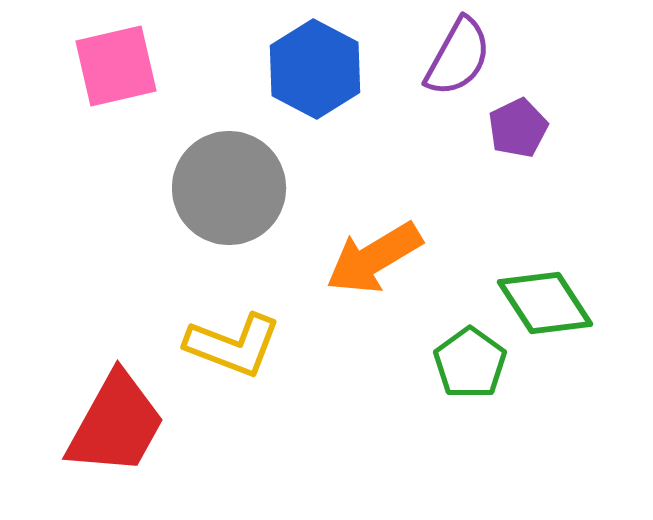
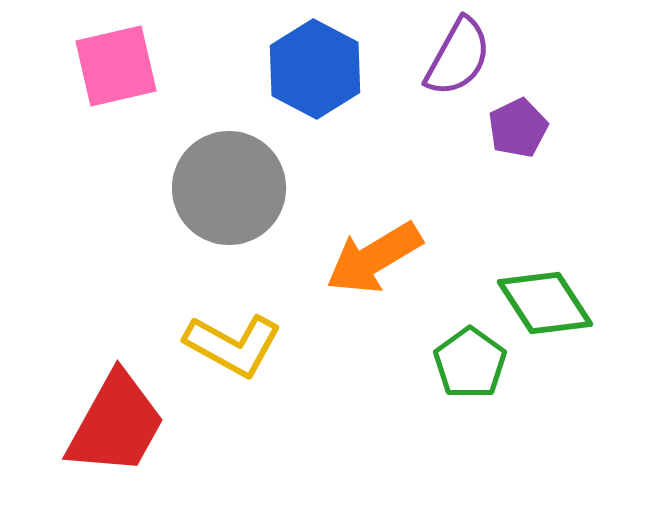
yellow L-shape: rotated 8 degrees clockwise
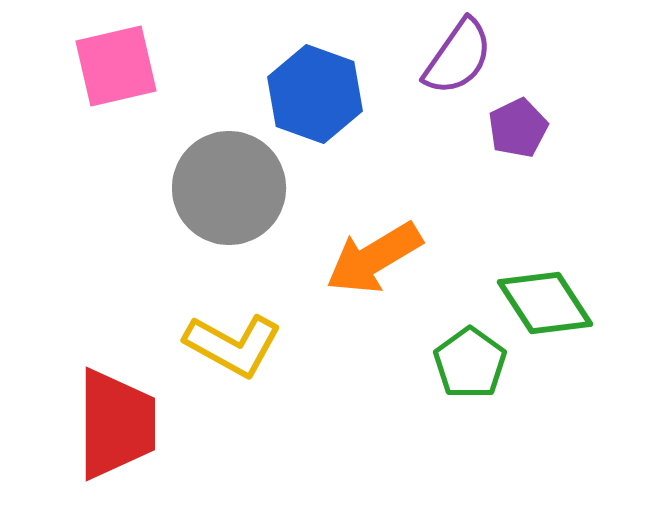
purple semicircle: rotated 6 degrees clockwise
blue hexagon: moved 25 px down; rotated 8 degrees counterclockwise
red trapezoid: rotated 29 degrees counterclockwise
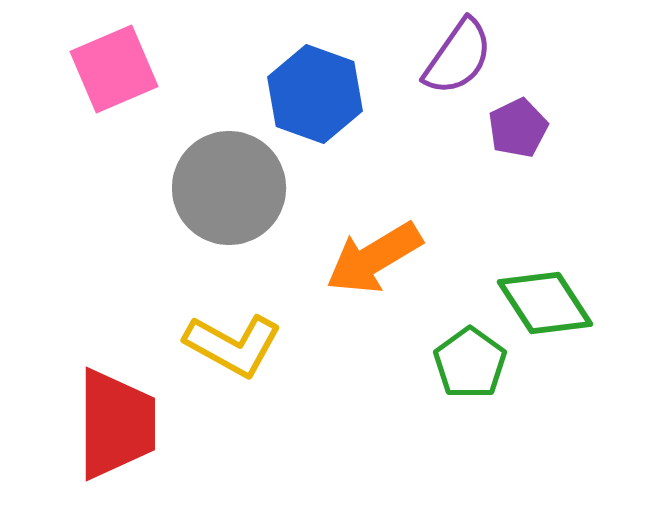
pink square: moved 2 px left, 3 px down; rotated 10 degrees counterclockwise
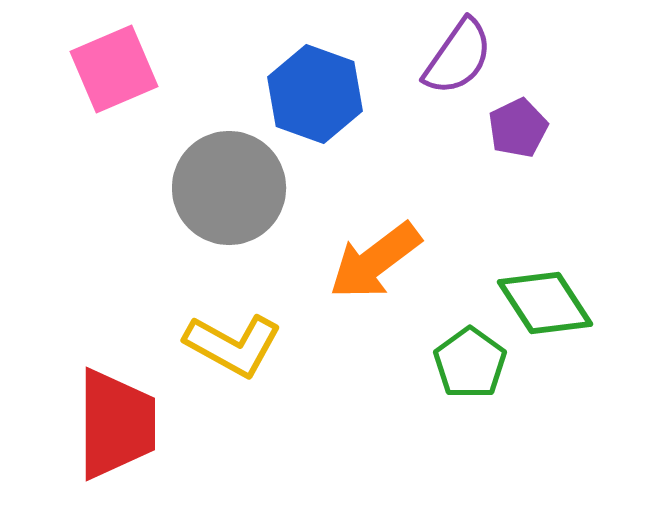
orange arrow: moved 1 px right, 3 px down; rotated 6 degrees counterclockwise
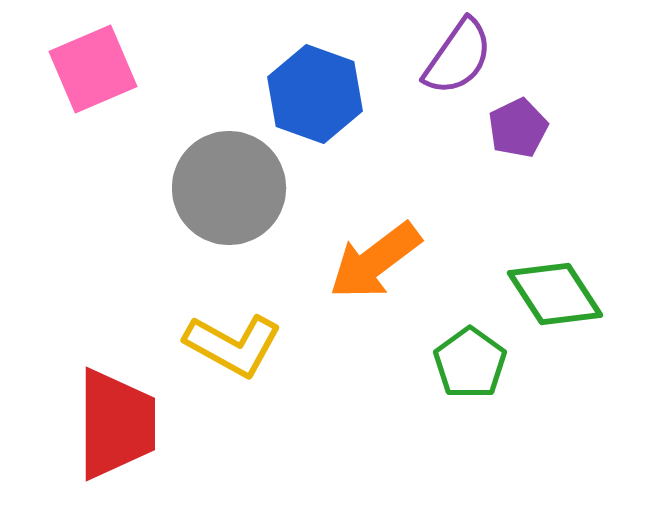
pink square: moved 21 px left
green diamond: moved 10 px right, 9 px up
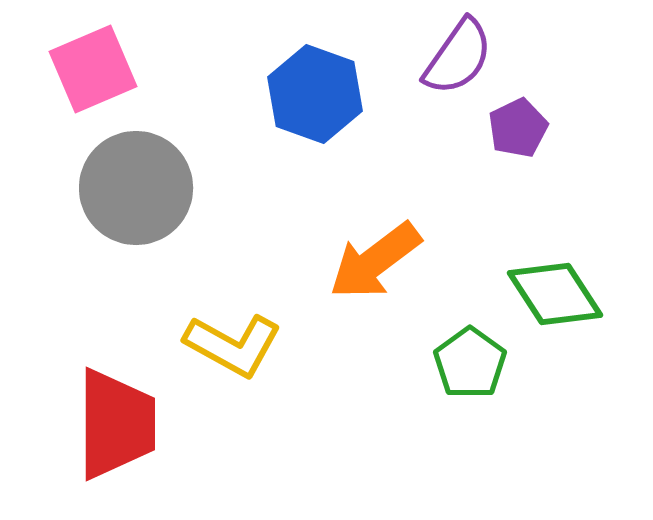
gray circle: moved 93 px left
